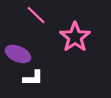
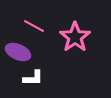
pink line: moved 2 px left, 11 px down; rotated 15 degrees counterclockwise
purple ellipse: moved 2 px up
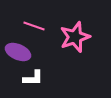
pink line: rotated 10 degrees counterclockwise
pink star: rotated 16 degrees clockwise
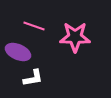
pink star: rotated 20 degrees clockwise
white L-shape: rotated 10 degrees counterclockwise
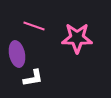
pink star: moved 2 px right, 1 px down
purple ellipse: moved 1 px left, 2 px down; rotated 55 degrees clockwise
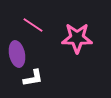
pink line: moved 1 px left, 1 px up; rotated 15 degrees clockwise
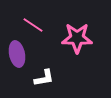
white L-shape: moved 11 px right
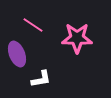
purple ellipse: rotated 10 degrees counterclockwise
white L-shape: moved 3 px left, 1 px down
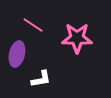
purple ellipse: rotated 35 degrees clockwise
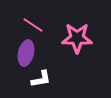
purple ellipse: moved 9 px right, 1 px up
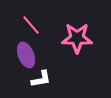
pink line: moved 2 px left; rotated 15 degrees clockwise
purple ellipse: moved 2 px down; rotated 35 degrees counterclockwise
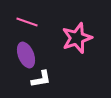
pink line: moved 4 px left, 3 px up; rotated 30 degrees counterclockwise
pink star: rotated 20 degrees counterclockwise
